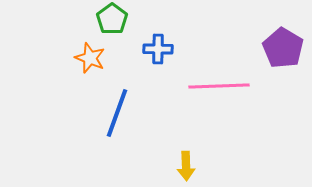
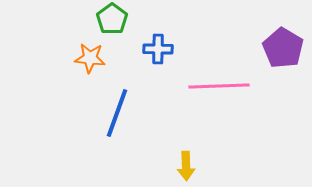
orange star: rotated 16 degrees counterclockwise
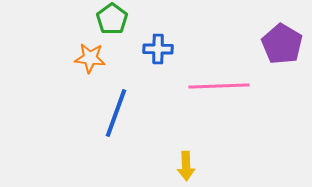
purple pentagon: moved 1 px left, 4 px up
blue line: moved 1 px left
